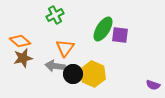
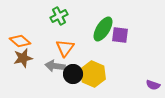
green cross: moved 4 px right, 1 px down
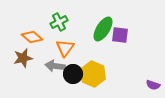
green cross: moved 6 px down
orange diamond: moved 12 px right, 4 px up
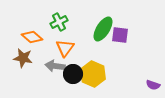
brown star: rotated 24 degrees clockwise
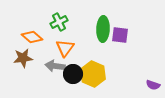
green ellipse: rotated 30 degrees counterclockwise
brown star: rotated 18 degrees counterclockwise
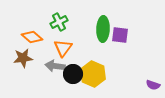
orange triangle: moved 2 px left
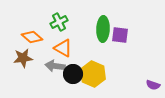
orange triangle: rotated 36 degrees counterclockwise
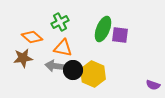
green cross: moved 1 px right
green ellipse: rotated 20 degrees clockwise
orange triangle: rotated 18 degrees counterclockwise
black circle: moved 4 px up
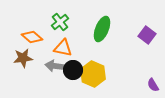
green cross: rotated 12 degrees counterclockwise
green ellipse: moved 1 px left
purple square: moved 27 px right; rotated 30 degrees clockwise
purple semicircle: rotated 40 degrees clockwise
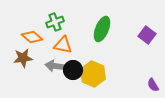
green cross: moved 5 px left; rotated 18 degrees clockwise
orange triangle: moved 3 px up
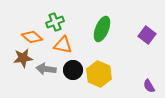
gray arrow: moved 9 px left, 3 px down
yellow hexagon: moved 6 px right
purple semicircle: moved 4 px left, 1 px down
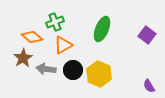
orange triangle: rotated 42 degrees counterclockwise
brown star: rotated 24 degrees counterclockwise
